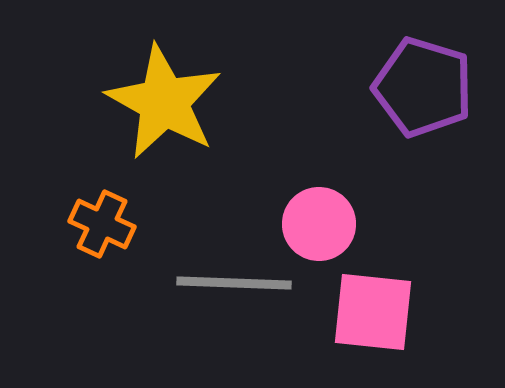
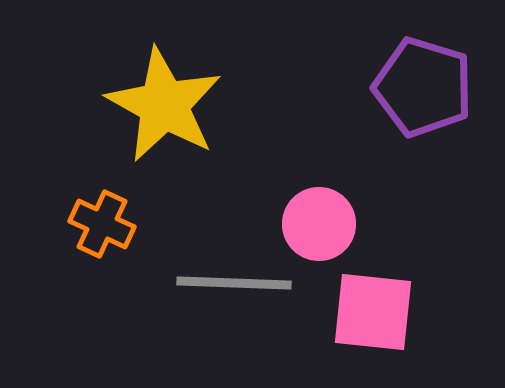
yellow star: moved 3 px down
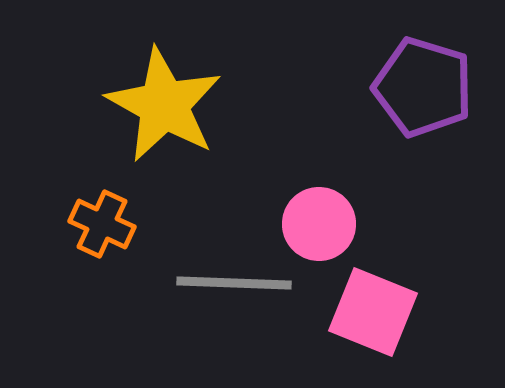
pink square: rotated 16 degrees clockwise
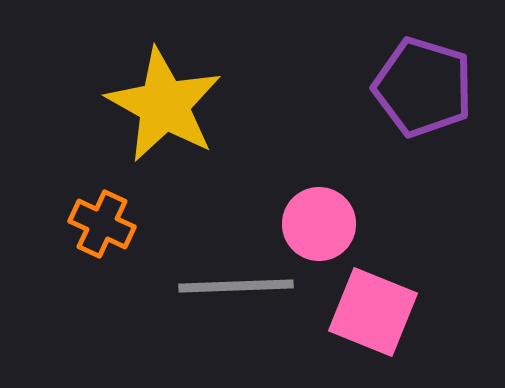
gray line: moved 2 px right, 3 px down; rotated 4 degrees counterclockwise
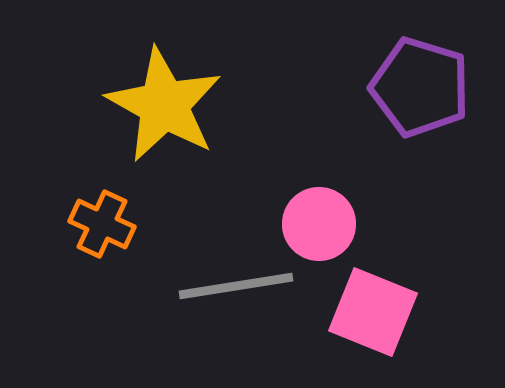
purple pentagon: moved 3 px left
gray line: rotated 7 degrees counterclockwise
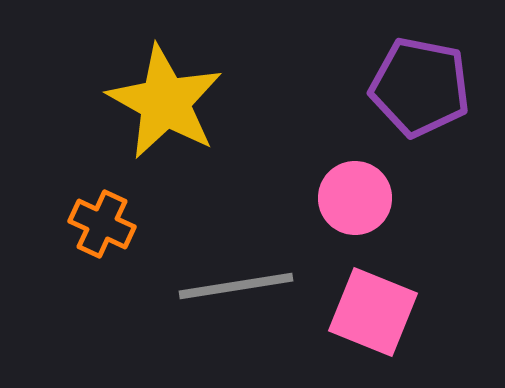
purple pentagon: rotated 6 degrees counterclockwise
yellow star: moved 1 px right, 3 px up
pink circle: moved 36 px right, 26 px up
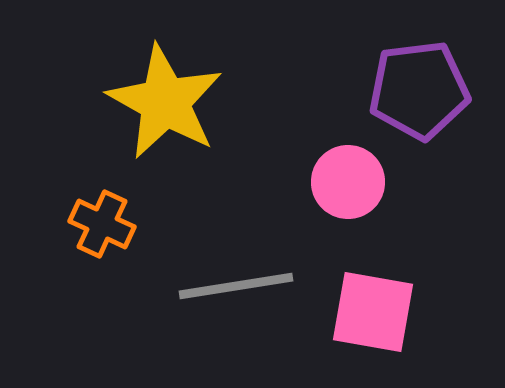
purple pentagon: moved 1 px left, 3 px down; rotated 18 degrees counterclockwise
pink circle: moved 7 px left, 16 px up
pink square: rotated 12 degrees counterclockwise
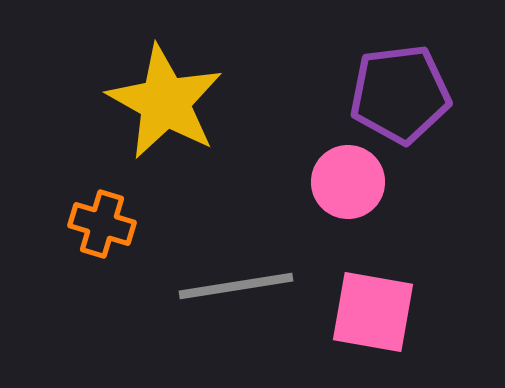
purple pentagon: moved 19 px left, 4 px down
orange cross: rotated 8 degrees counterclockwise
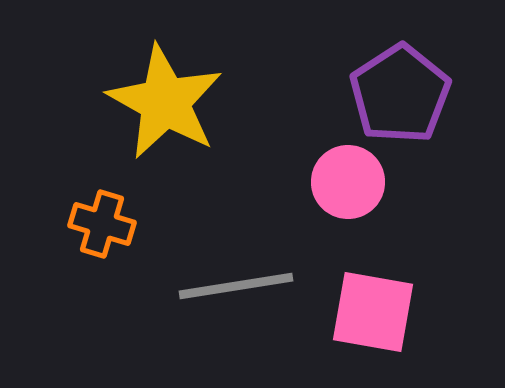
purple pentagon: rotated 26 degrees counterclockwise
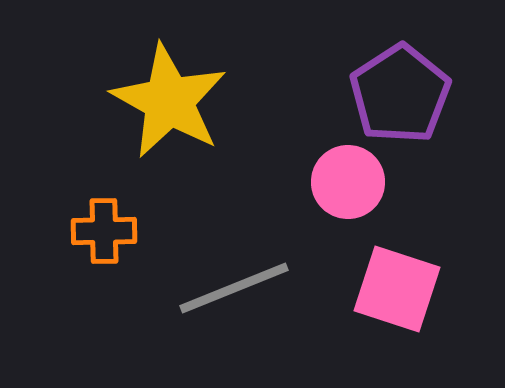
yellow star: moved 4 px right, 1 px up
orange cross: moved 2 px right, 7 px down; rotated 18 degrees counterclockwise
gray line: moved 2 px left, 2 px down; rotated 13 degrees counterclockwise
pink square: moved 24 px right, 23 px up; rotated 8 degrees clockwise
